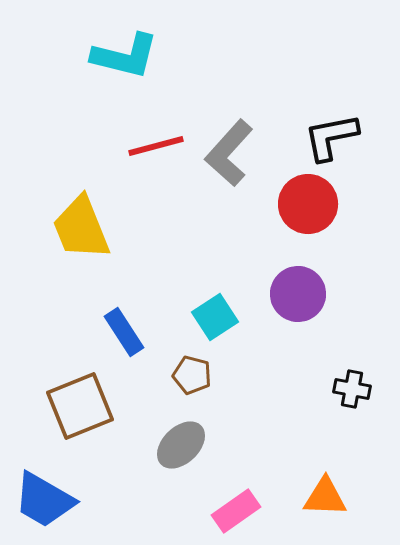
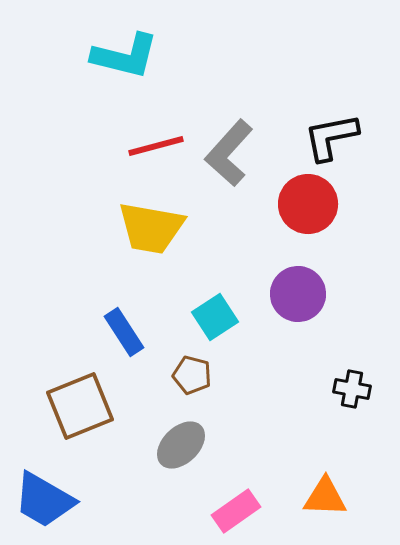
yellow trapezoid: moved 70 px right; rotated 58 degrees counterclockwise
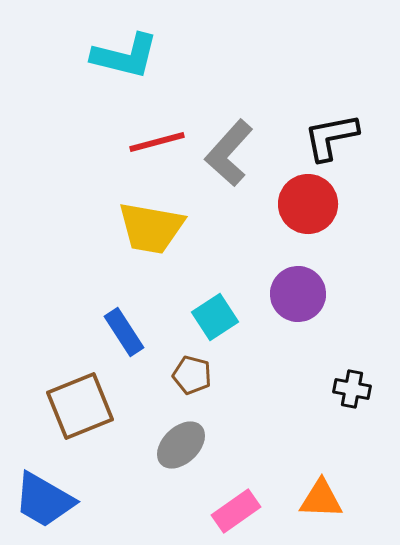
red line: moved 1 px right, 4 px up
orange triangle: moved 4 px left, 2 px down
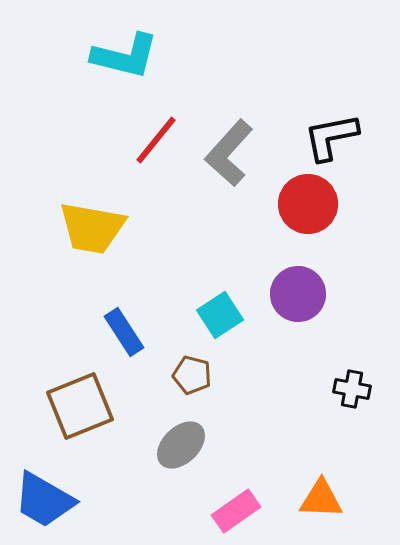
red line: moved 1 px left, 2 px up; rotated 36 degrees counterclockwise
yellow trapezoid: moved 59 px left
cyan square: moved 5 px right, 2 px up
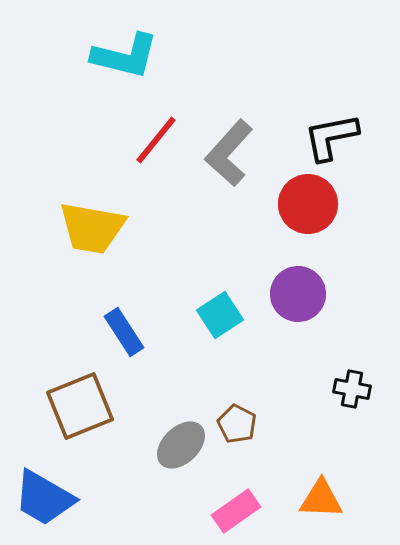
brown pentagon: moved 45 px right, 49 px down; rotated 12 degrees clockwise
blue trapezoid: moved 2 px up
